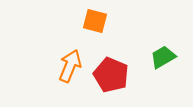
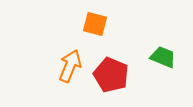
orange square: moved 3 px down
green trapezoid: rotated 52 degrees clockwise
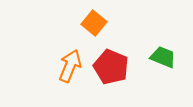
orange square: moved 1 px left, 1 px up; rotated 25 degrees clockwise
red pentagon: moved 8 px up
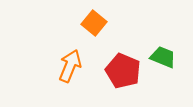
red pentagon: moved 12 px right, 4 px down
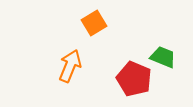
orange square: rotated 20 degrees clockwise
red pentagon: moved 11 px right, 8 px down
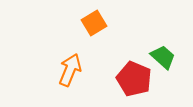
green trapezoid: rotated 20 degrees clockwise
orange arrow: moved 4 px down
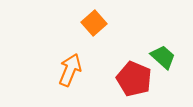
orange square: rotated 10 degrees counterclockwise
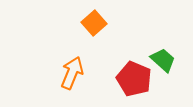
green trapezoid: moved 3 px down
orange arrow: moved 2 px right, 3 px down
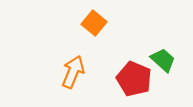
orange square: rotated 10 degrees counterclockwise
orange arrow: moved 1 px right, 1 px up
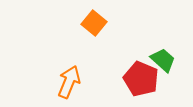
orange arrow: moved 4 px left, 10 px down
red pentagon: moved 7 px right
